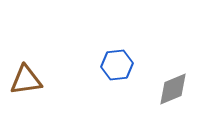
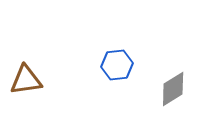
gray diamond: rotated 9 degrees counterclockwise
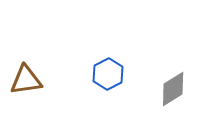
blue hexagon: moved 9 px left, 9 px down; rotated 20 degrees counterclockwise
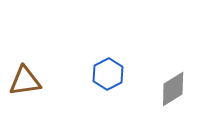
brown triangle: moved 1 px left, 1 px down
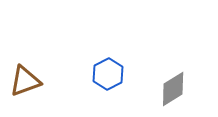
brown triangle: rotated 12 degrees counterclockwise
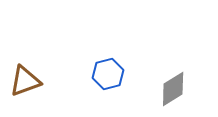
blue hexagon: rotated 12 degrees clockwise
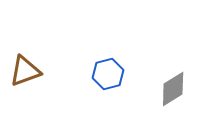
brown triangle: moved 10 px up
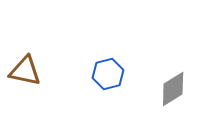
brown triangle: rotated 32 degrees clockwise
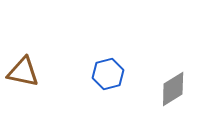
brown triangle: moved 2 px left, 1 px down
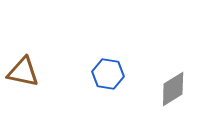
blue hexagon: rotated 24 degrees clockwise
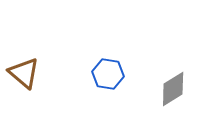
brown triangle: moved 1 px right, 1 px down; rotated 28 degrees clockwise
